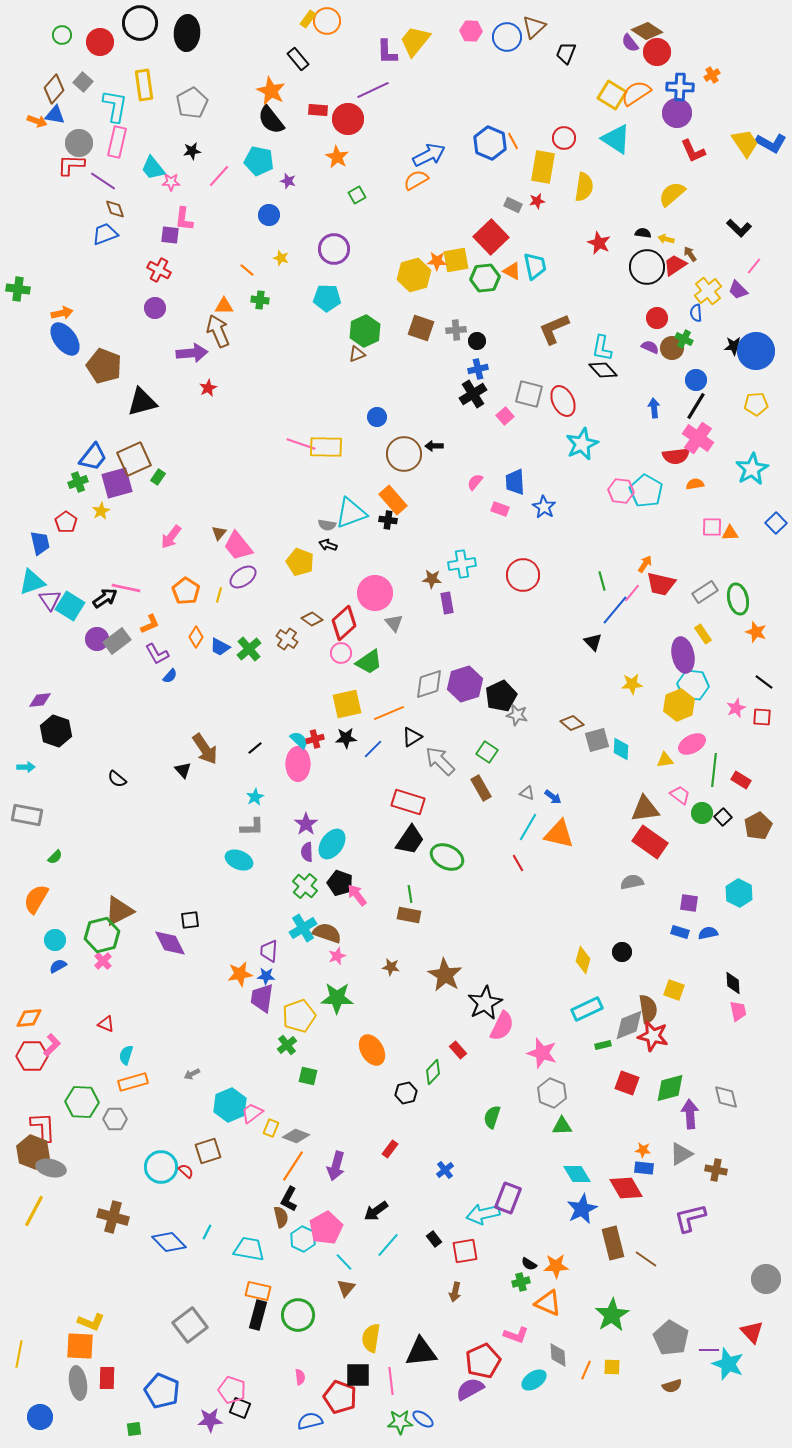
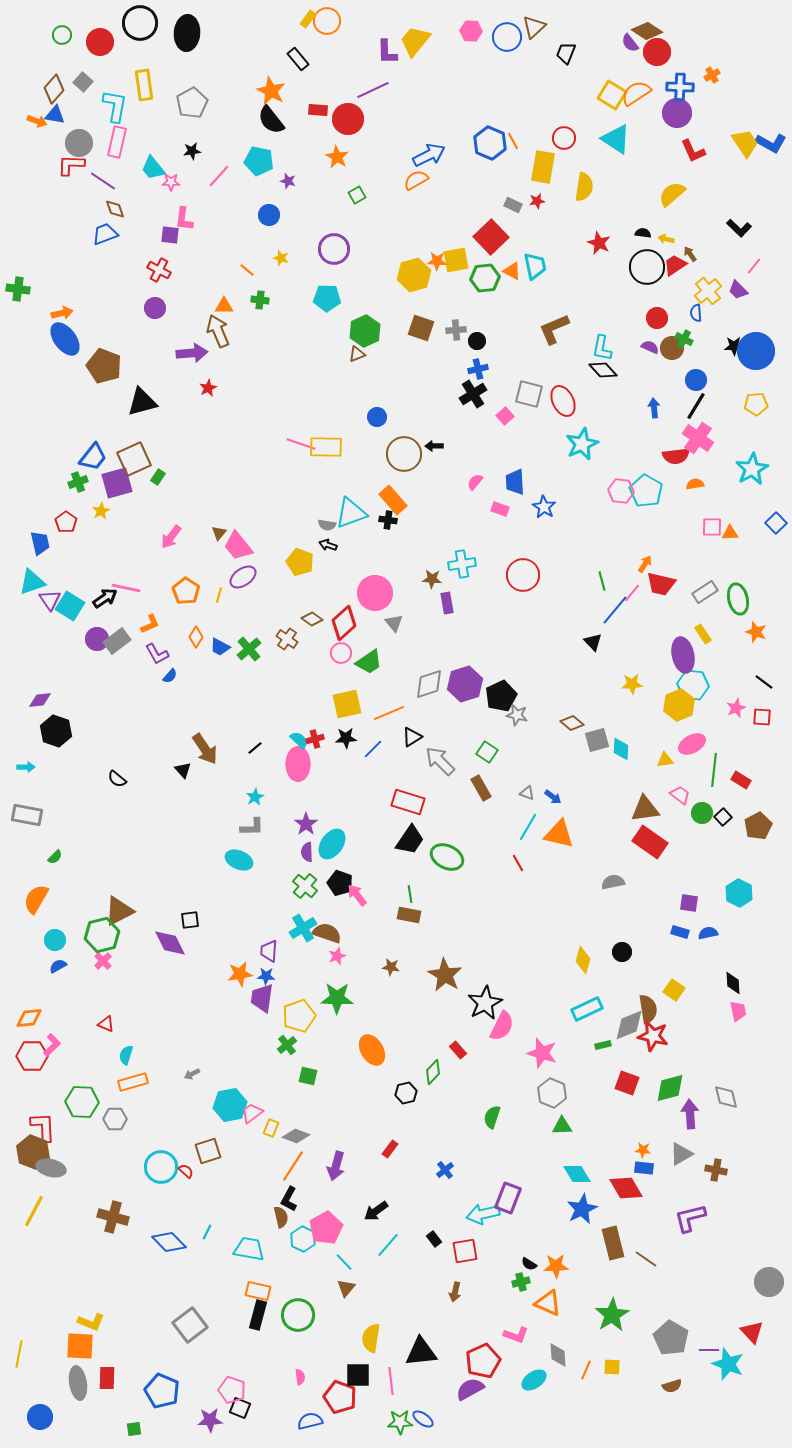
gray semicircle at (632, 882): moved 19 px left
yellow square at (674, 990): rotated 15 degrees clockwise
cyan hexagon at (230, 1105): rotated 12 degrees clockwise
gray circle at (766, 1279): moved 3 px right, 3 px down
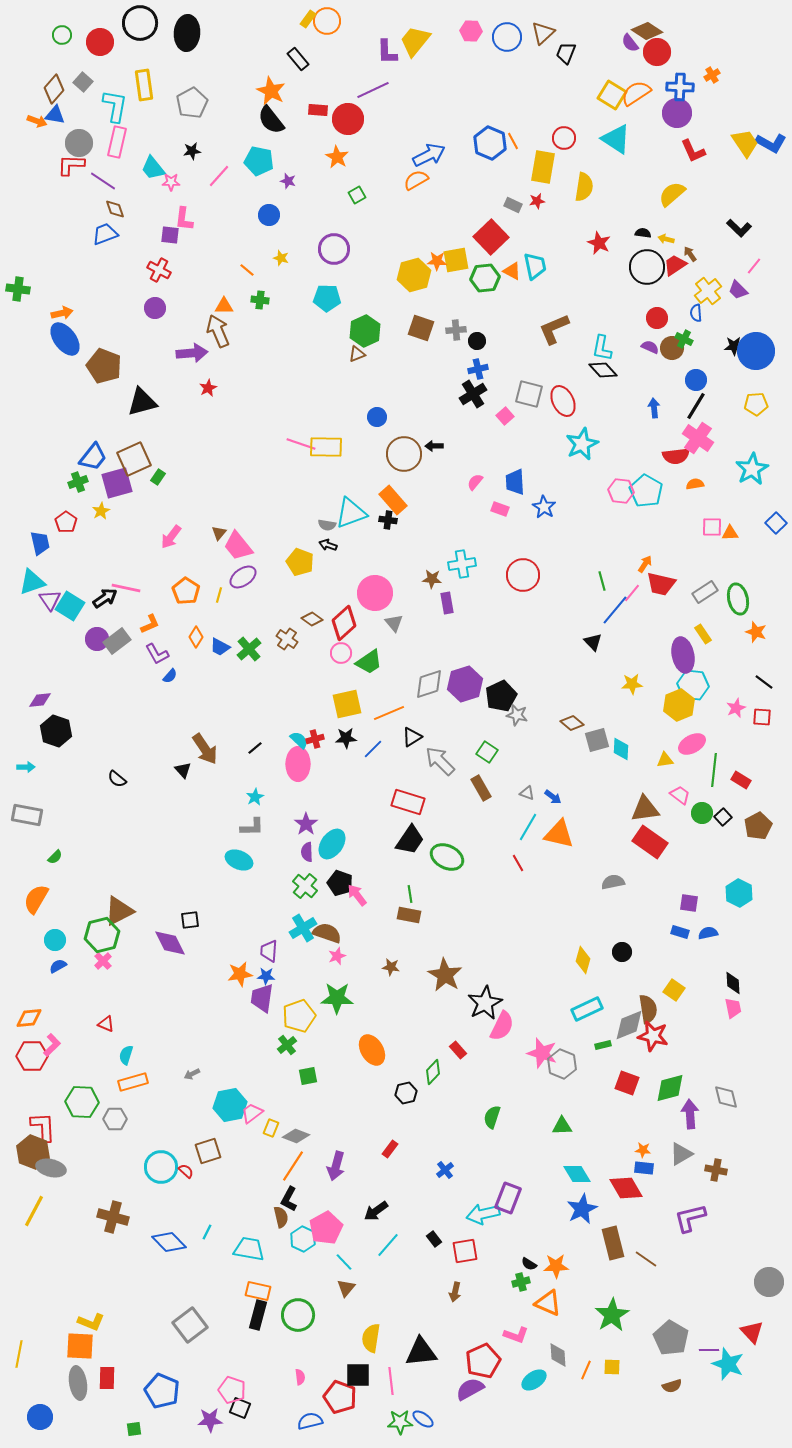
brown triangle at (534, 27): moved 9 px right, 6 px down
pink trapezoid at (738, 1011): moved 5 px left, 3 px up
green square at (308, 1076): rotated 24 degrees counterclockwise
gray hexagon at (552, 1093): moved 10 px right, 29 px up
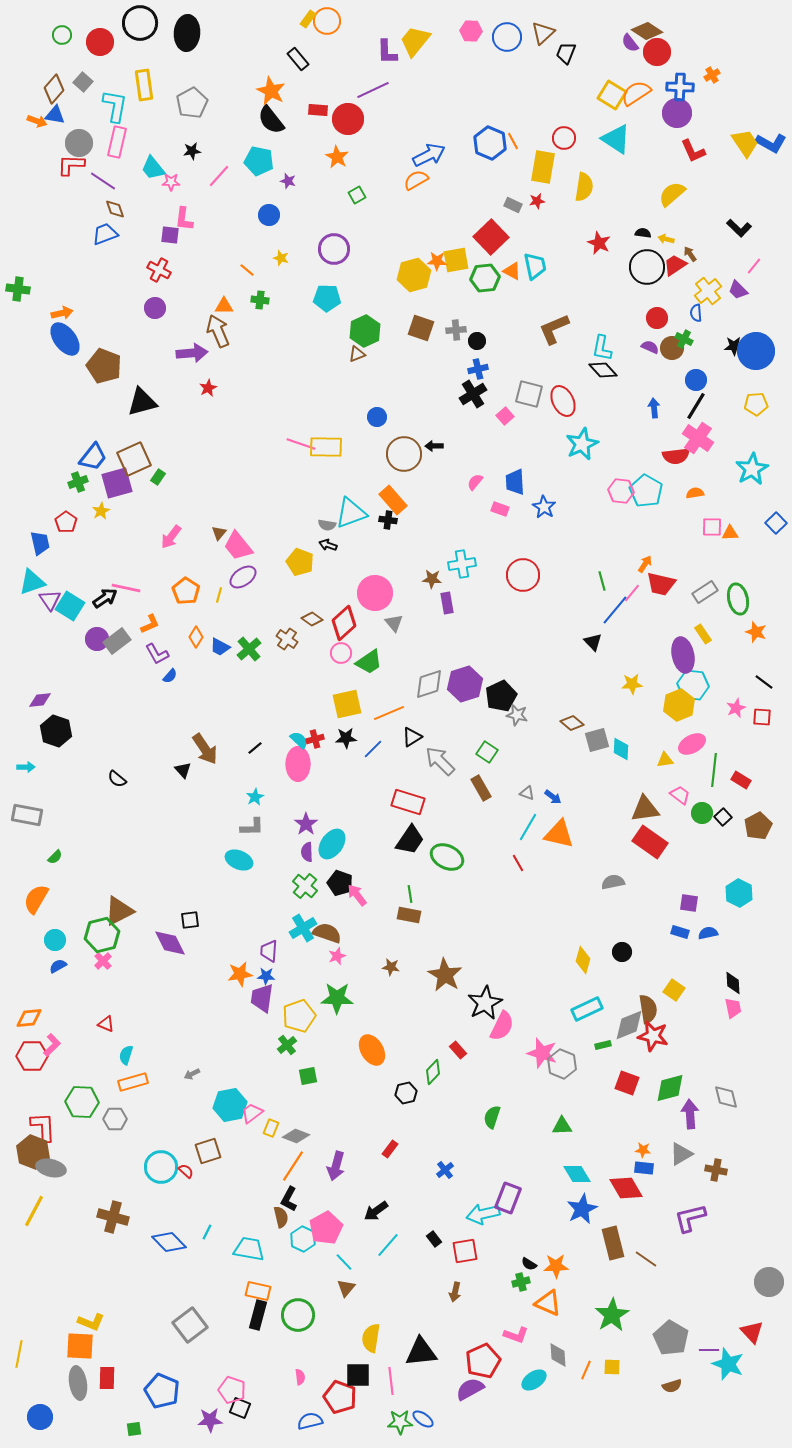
orange semicircle at (695, 484): moved 9 px down
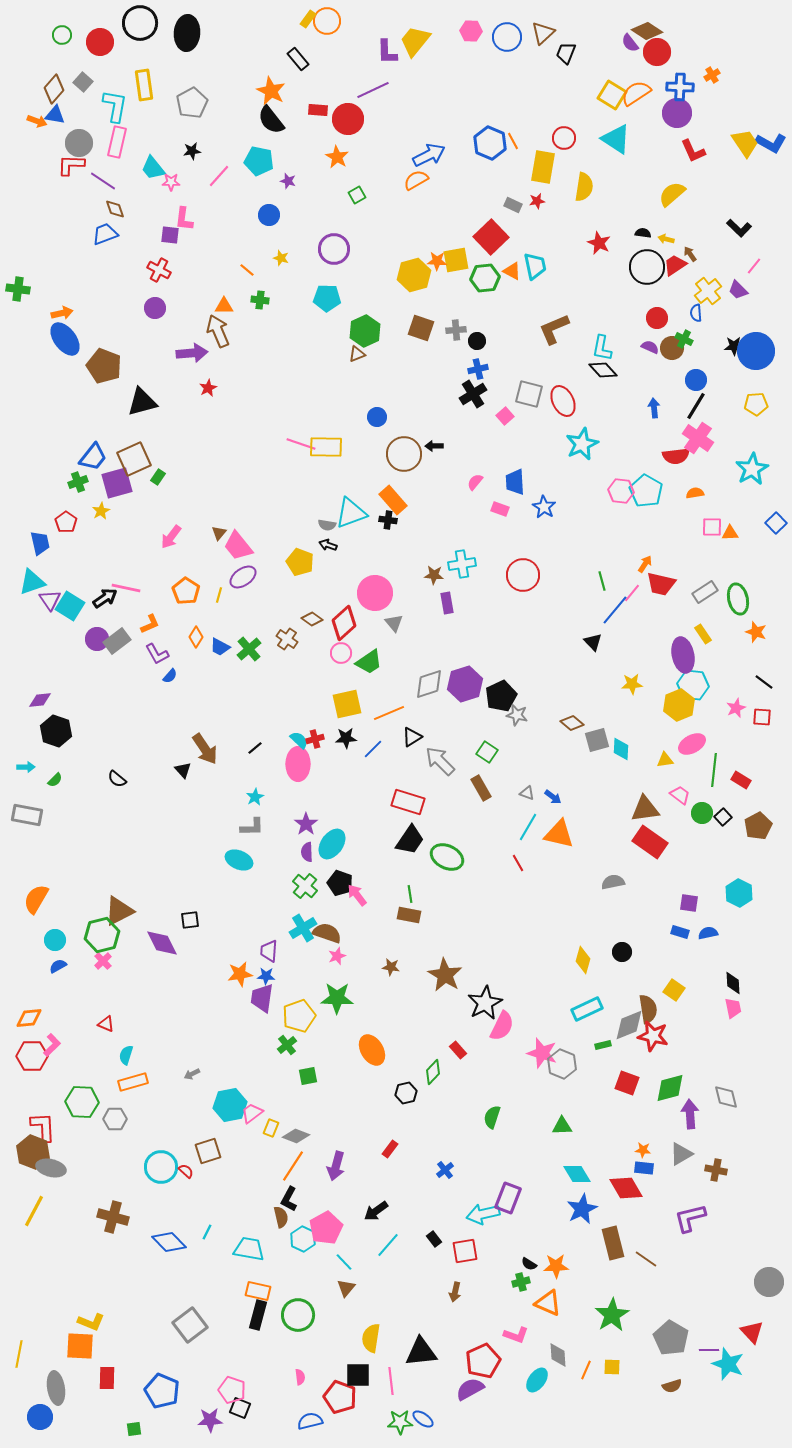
brown star at (432, 579): moved 2 px right, 4 px up
green semicircle at (55, 857): moved 77 px up
purple diamond at (170, 943): moved 8 px left
cyan ellipse at (534, 1380): moved 3 px right; rotated 20 degrees counterclockwise
gray ellipse at (78, 1383): moved 22 px left, 5 px down
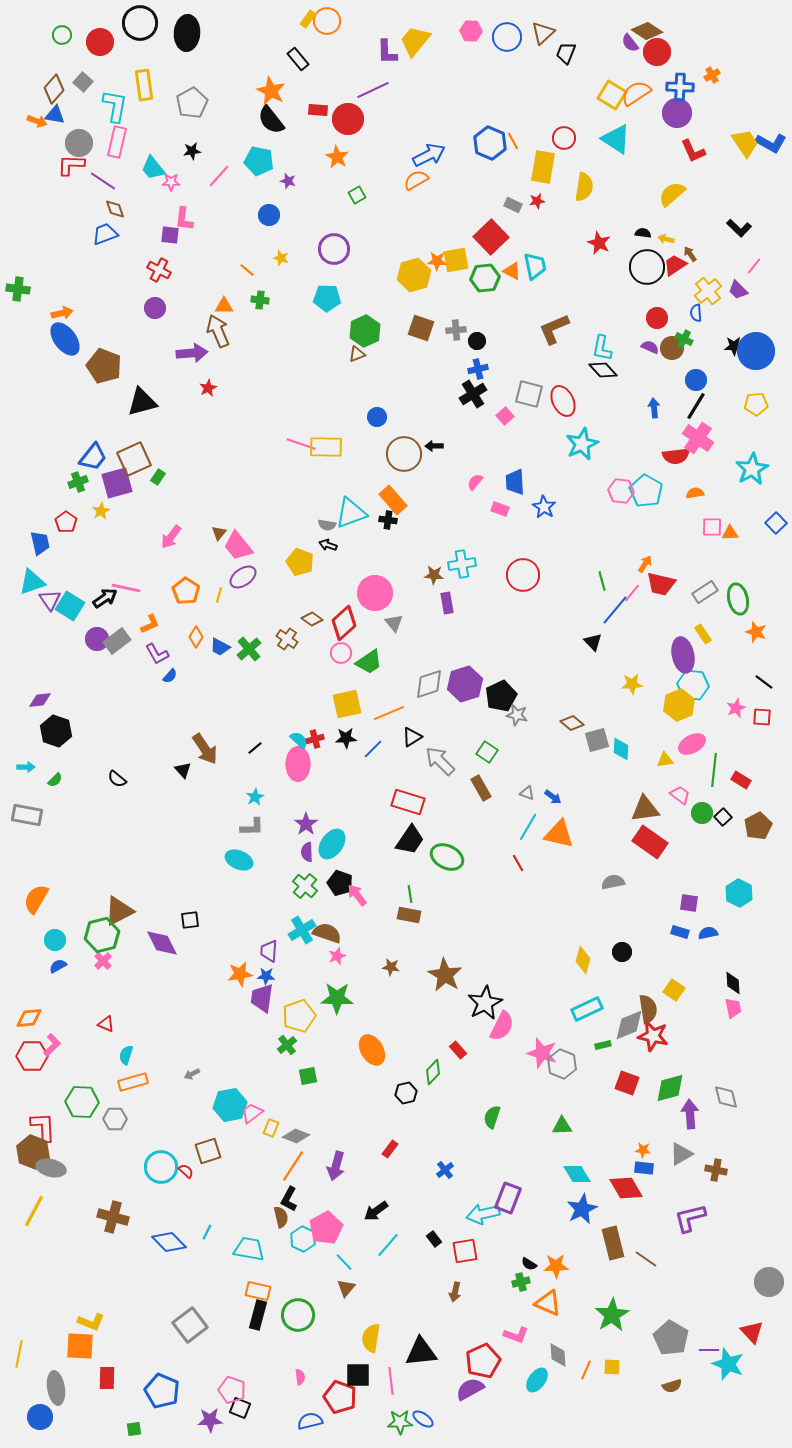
cyan cross at (303, 928): moved 1 px left, 2 px down
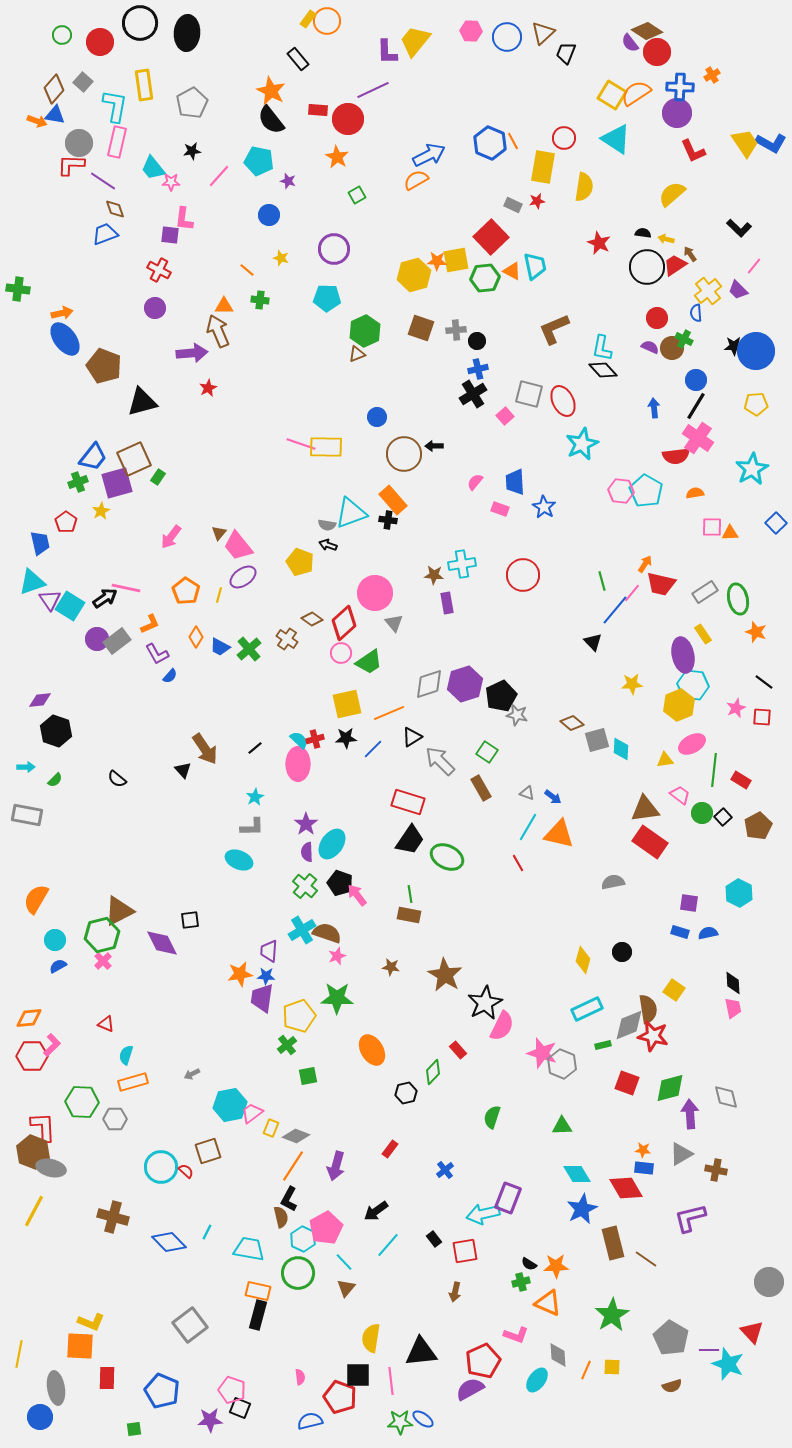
green circle at (298, 1315): moved 42 px up
